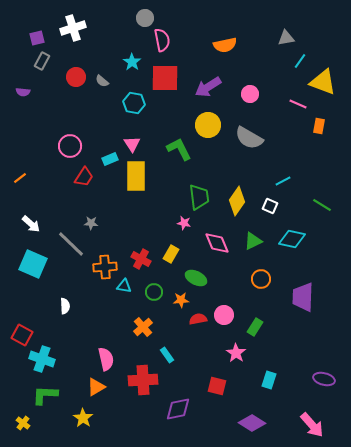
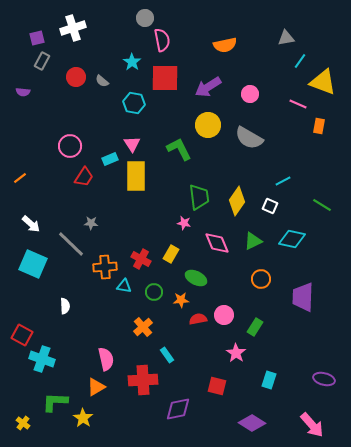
green L-shape at (45, 395): moved 10 px right, 7 px down
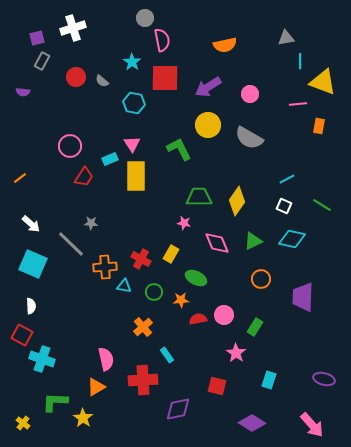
cyan line at (300, 61): rotated 35 degrees counterclockwise
pink line at (298, 104): rotated 30 degrees counterclockwise
cyan line at (283, 181): moved 4 px right, 2 px up
green trapezoid at (199, 197): rotated 84 degrees counterclockwise
white square at (270, 206): moved 14 px right
white semicircle at (65, 306): moved 34 px left
